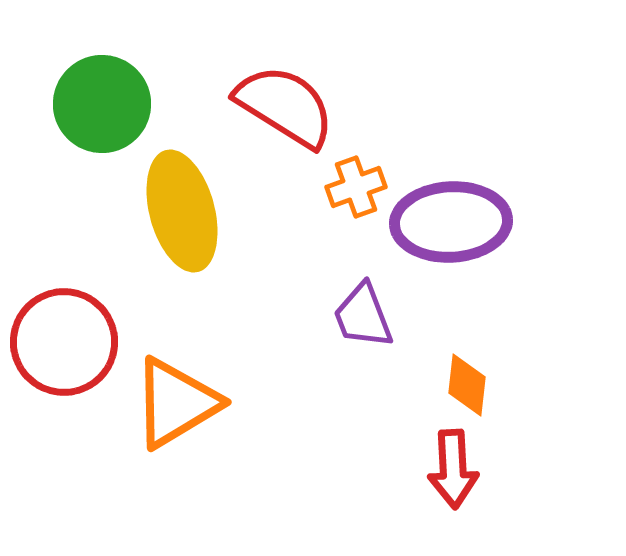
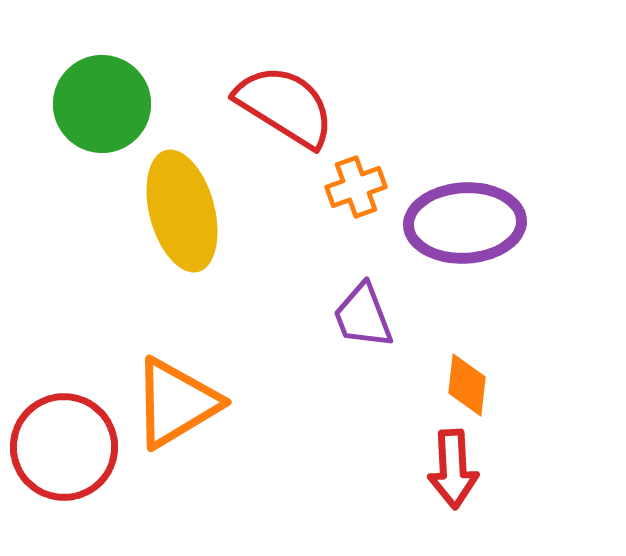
purple ellipse: moved 14 px right, 1 px down
red circle: moved 105 px down
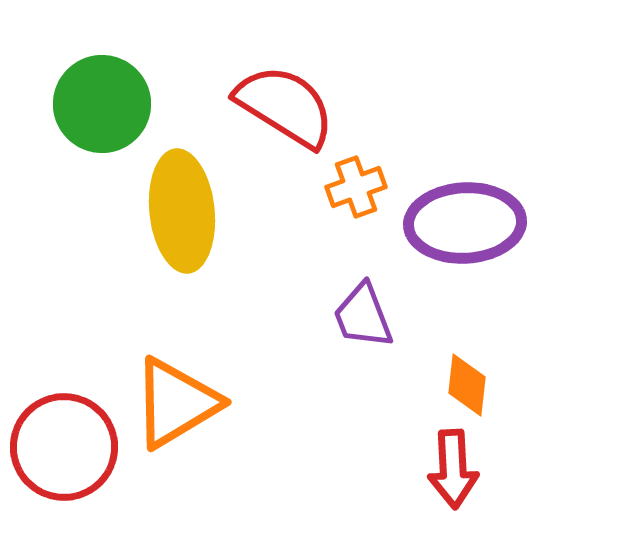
yellow ellipse: rotated 9 degrees clockwise
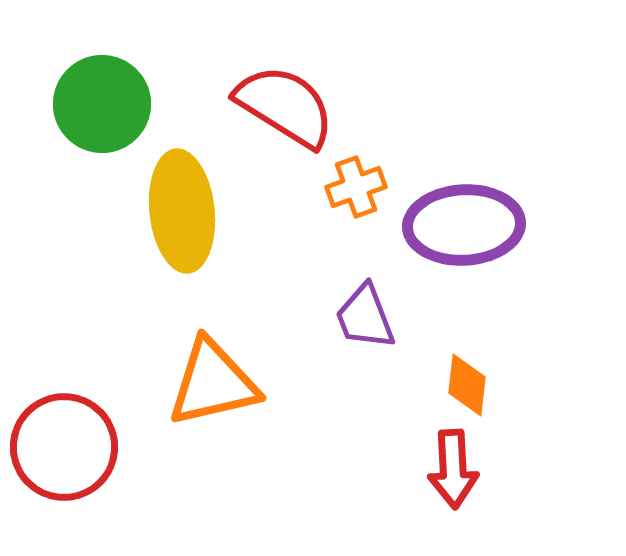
purple ellipse: moved 1 px left, 2 px down
purple trapezoid: moved 2 px right, 1 px down
orange triangle: moved 37 px right, 20 px up; rotated 18 degrees clockwise
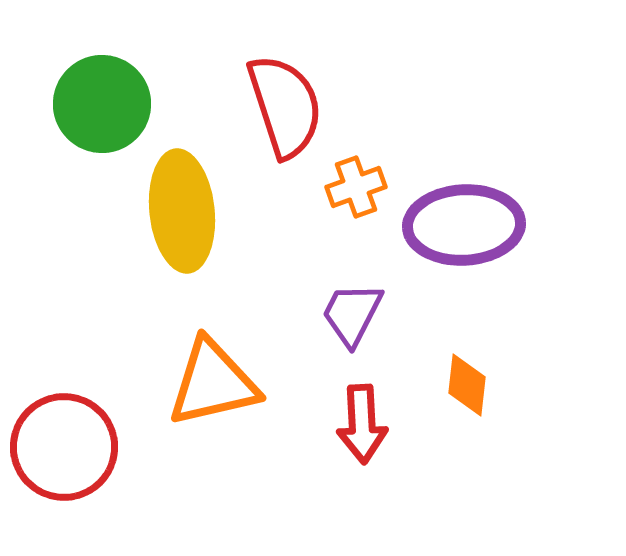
red semicircle: rotated 40 degrees clockwise
purple trapezoid: moved 13 px left, 3 px up; rotated 48 degrees clockwise
red arrow: moved 91 px left, 45 px up
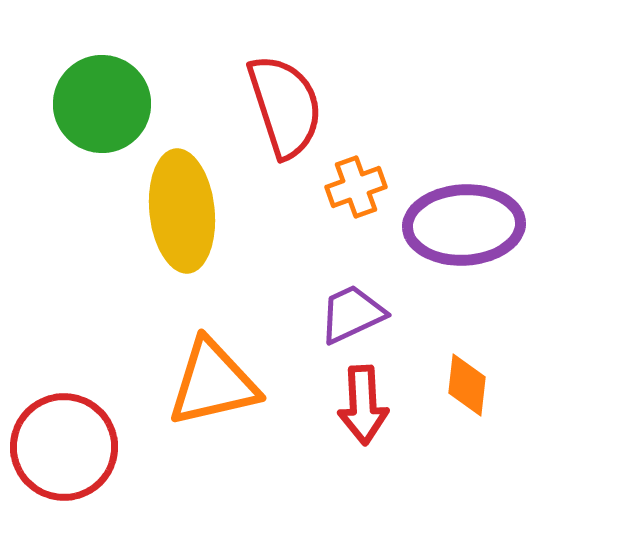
purple trapezoid: rotated 38 degrees clockwise
red arrow: moved 1 px right, 19 px up
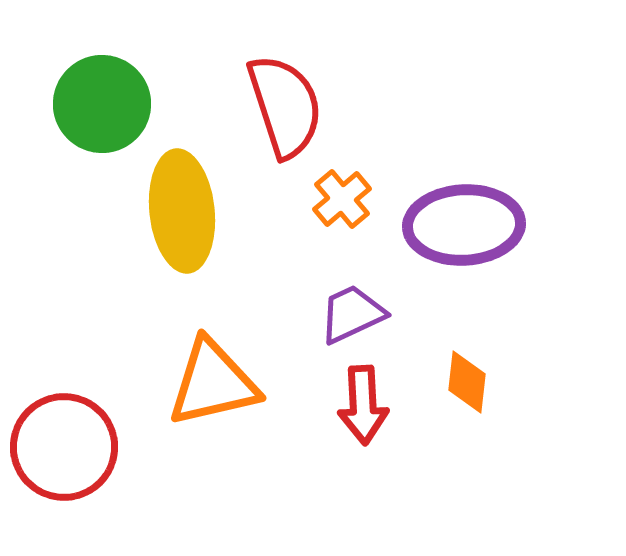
orange cross: moved 14 px left, 12 px down; rotated 20 degrees counterclockwise
orange diamond: moved 3 px up
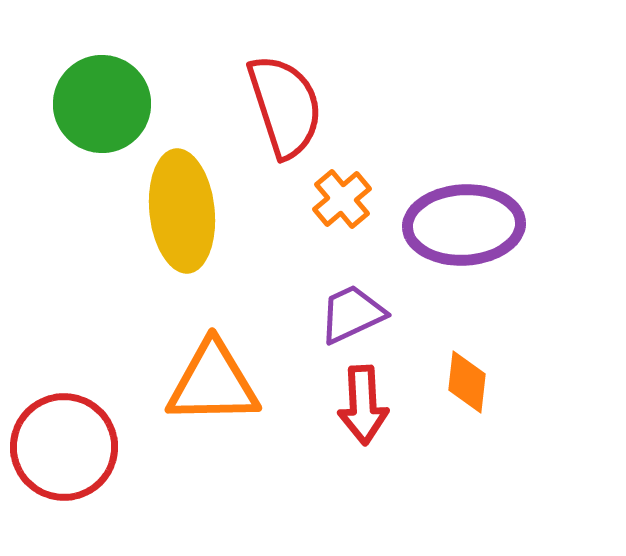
orange triangle: rotated 12 degrees clockwise
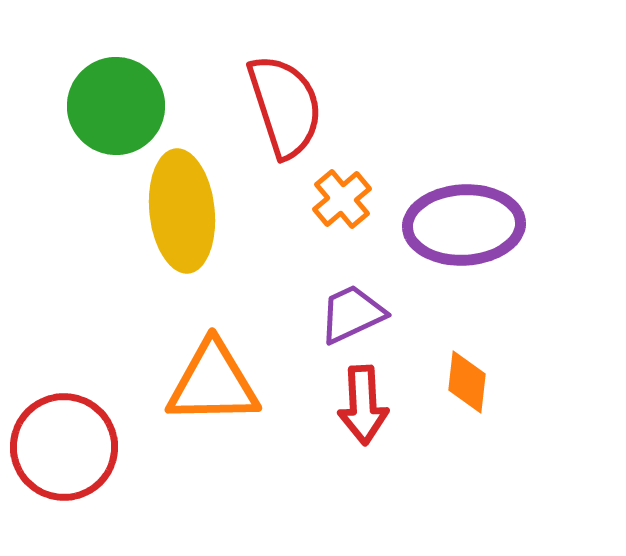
green circle: moved 14 px right, 2 px down
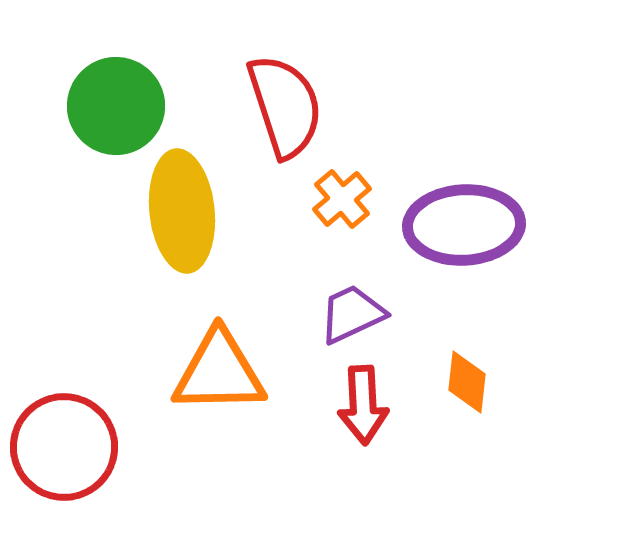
orange triangle: moved 6 px right, 11 px up
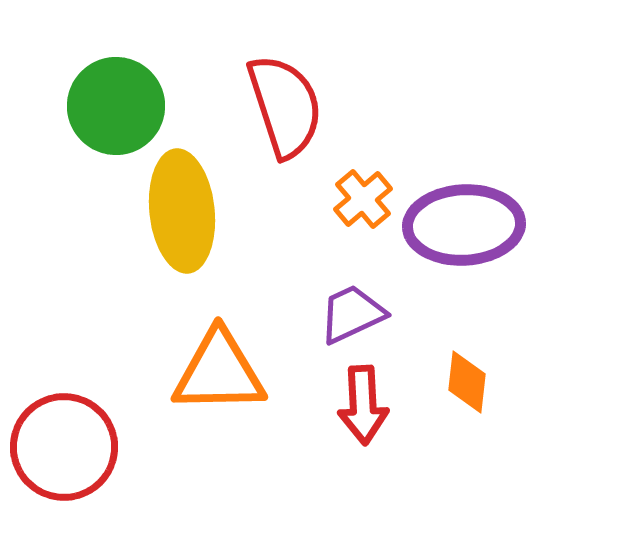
orange cross: moved 21 px right
